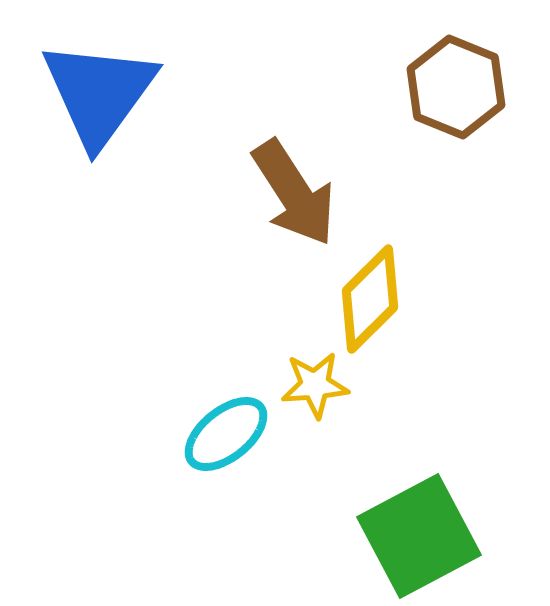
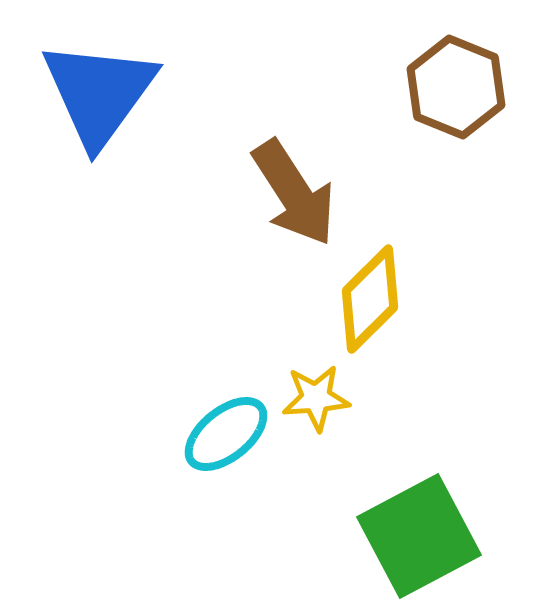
yellow star: moved 1 px right, 13 px down
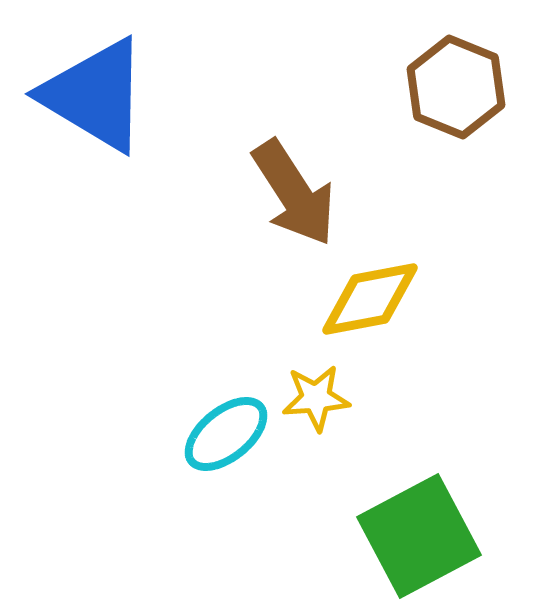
blue triangle: moved 4 px left, 2 px down; rotated 35 degrees counterclockwise
yellow diamond: rotated 34 degrees clockwise
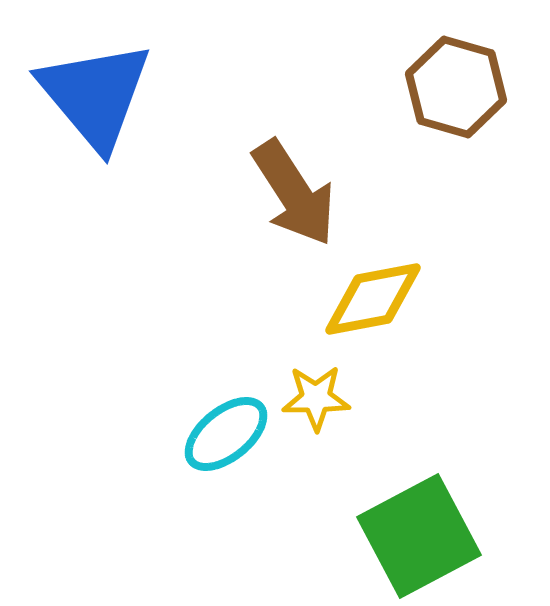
brown hexagon: rotated 6 degrees counterclockwise
blue triangle: rotated 19 degrees clockwise
yellow diamond: moved 3 px right
yellow star: rotated 4 degrees clockwise
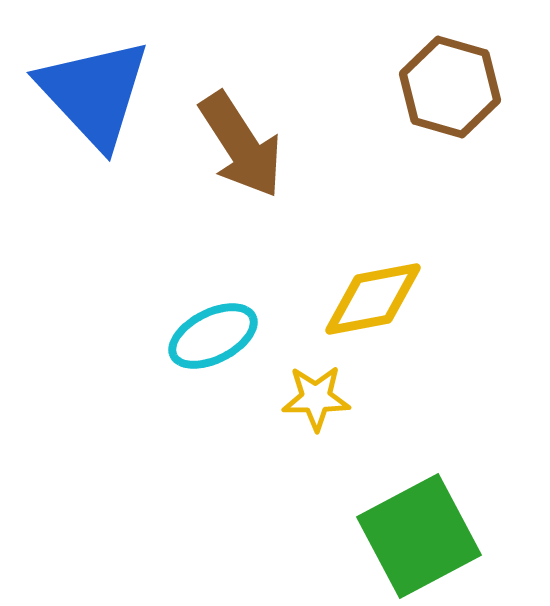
brown hexagon: moved 6 px left
blue triangle: moved 1 px left, 2 px up; rotated 3 degrees counterclockwise
brown arrow: moved 53 px left, 48 px up
cyan ellipse: moved 13 px left, 98 px up; rotated 12 degrees clockwise
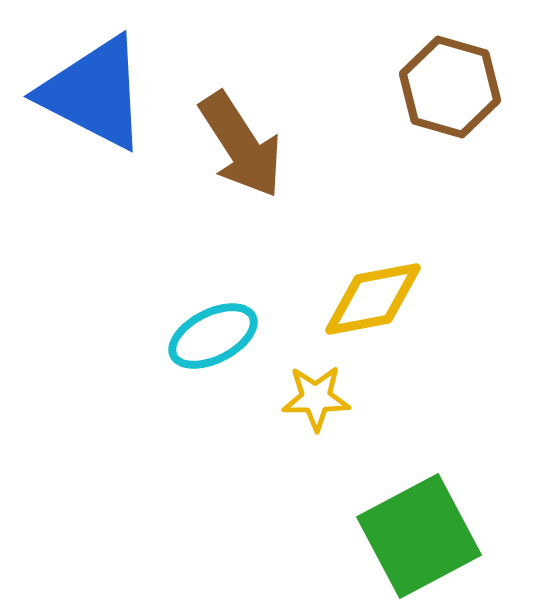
blue triangle: rotated 20 degrees counterclockwise
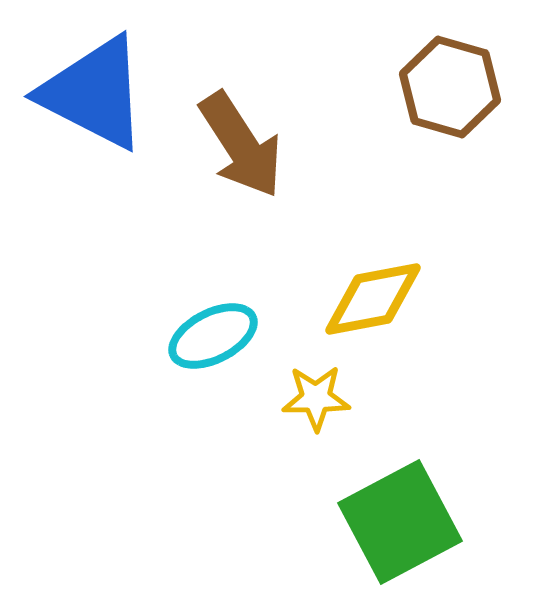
green square: moved 19 px left, 14 px up
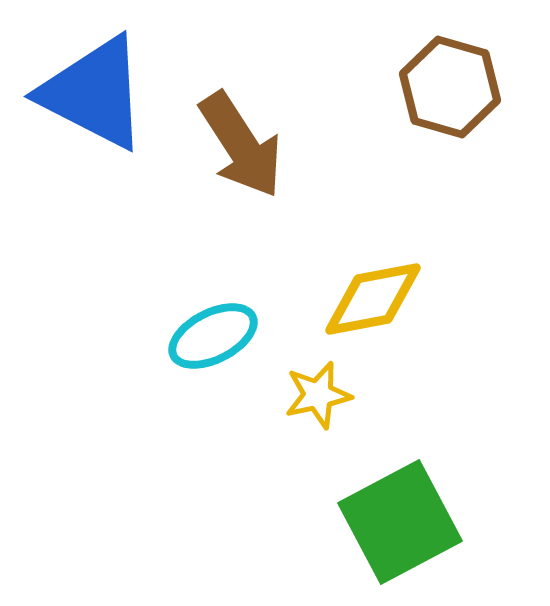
yellow star: moved 2 px right, 3 px up; rotated 12 degrees counterclockwise
